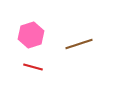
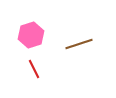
red line: moved 1 px right, 2 px down; rotated 48 degrees clockwise
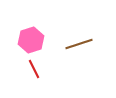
pink hexagon: moved 5 px down
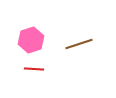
red line: rotated 60 degrees counterclockwise
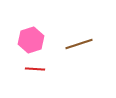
red line: moved 1 px right
